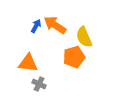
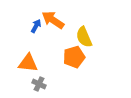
orange arrow: moved 2 px left, 5 px up
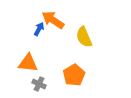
blue arrow: moved 3 px right, 3 px down
orange pentagon: moved 18 px down; rotated 15 degrees counterclockwise
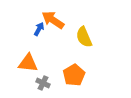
gray cross: moved 4 px right, 1 px up
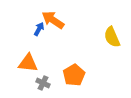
yellow semicircle: moved 28 px right
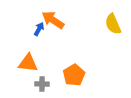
yellow semicircle: moved 1 px right, 13 px up
gray cross: moved 1 px left, 1 px down; rotated 24 degrees counterclockwise
